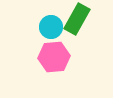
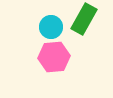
green rectangle: moved 7 px right
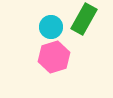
pink hexagon: rotated 12 degrees counterclockwise
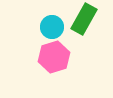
cyan circle: moved 1 px right
